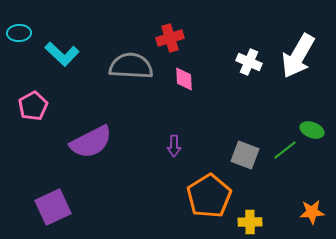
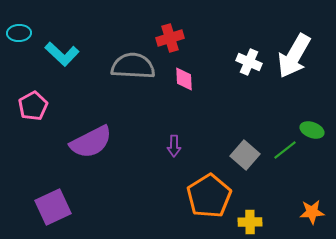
white arrow: moved 4 px left
gray semicircle: moved 2 px right
gray square: rotated 20 degrees clockwise
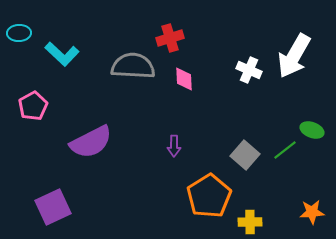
white cross: moved 8 px down
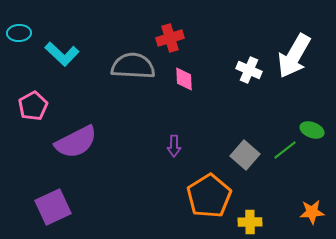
purple semicircle: moved 15 px left
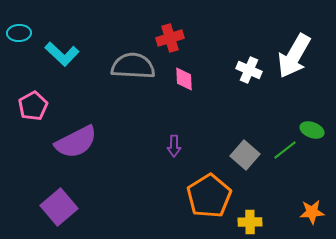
purple square: moved 6 px right; rotated 15 degrees counterclockwise
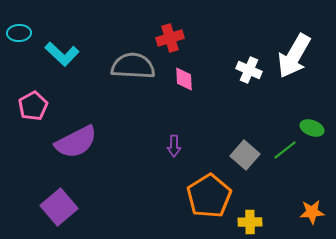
green ellipse: moved 2 px up
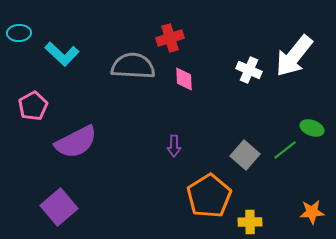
white arrow: rotated 9 degrees clockwise
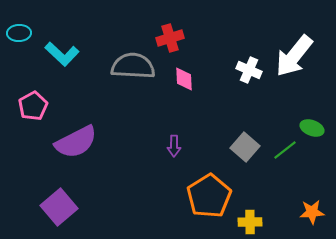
gray square: moved 8 px up
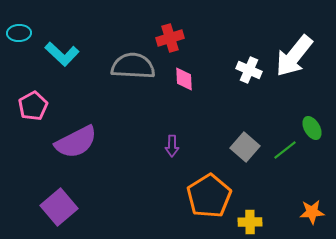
green ellipse: rotated 40 degrees clockwise
purple arrow: moved 2 px left
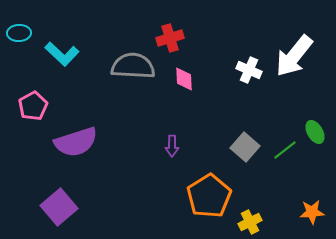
green ellipse: moved 3 px right, 4 px down
purple semicircle: rotated 9 degrees clockwise
yellow cross: rotated 25 degrees counterclockwise
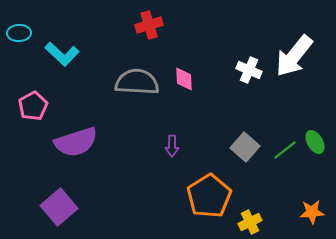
red cross: moved 21 px left, 13 px up
gray semicircle: moved 4 px right, 16 px down
green ellipse: moved 10 px down
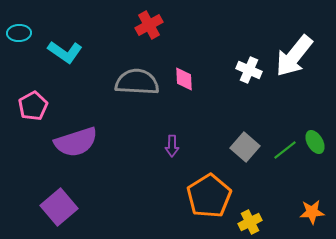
red cross: rotated 12 degrees counterclockwise
cyan L-shape: moved 3 px right, 2 px up; rotated 8 degrees counterclockwise
